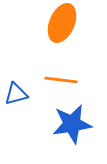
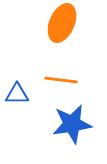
blue triangle: moved 1 px right; rotated 15 degrees clockwise
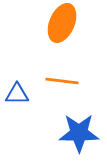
orange line: moved 1 px right, 1 px down
blue star: moved 7 px right, 9 px down; rotated 9 degrees clockwise
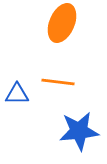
orange line: moved 4 px left, 1 px down
blue star: moved 2 px up; rotated 6 degrees counterclockwise
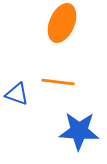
blue triangle: rotated 20 degrees clockwise
blue star: rotated 9 degrees clockwise
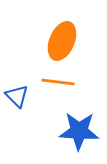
orange ellipse: moved 18 px down
blue triangle: moved 2 px down; rotated 25 degrees clockwise
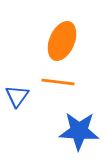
blue triangle: rotated 20 degrees clockwise
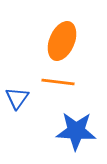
blue triangle: moved 2 px down
blue star: moved 3 px left
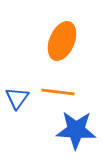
orange line: moved 10 px down
blue star: moved 1 px up
